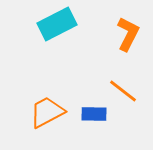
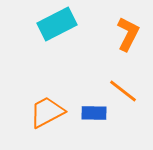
blue rectangle: moved 1 px up
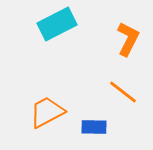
orange L-shape: moved 5 px down
orange line: moved 1 px down
blue rectangle: moved 14 px down
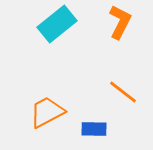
cyan rectangle: rotated 12 degrees counterclockwise
orange L-shape: moved 8 px left, 17 px up
blue rectangle: moved 2 px down
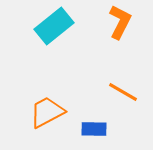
cyan rectangle: moved 3 px left, 2 px down
orange line: rotated 8 degrees counterclockwise
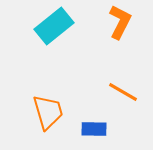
orange trapezoid: moved 1 px right; rotated 102 degrees clockwise
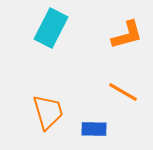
orange L-shape: moved 7 px right, 13 px down; rotated 48 degrees clockwise
cyan rectangle: moved 3 px left, 2 px down; rotated 24 degrees counterclockwise
